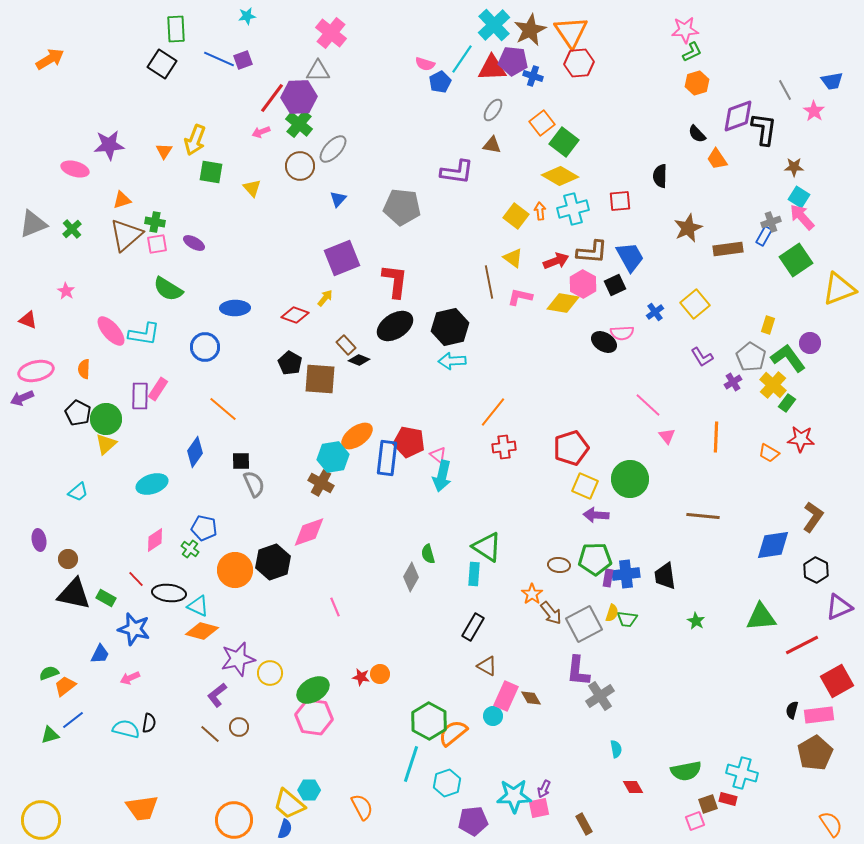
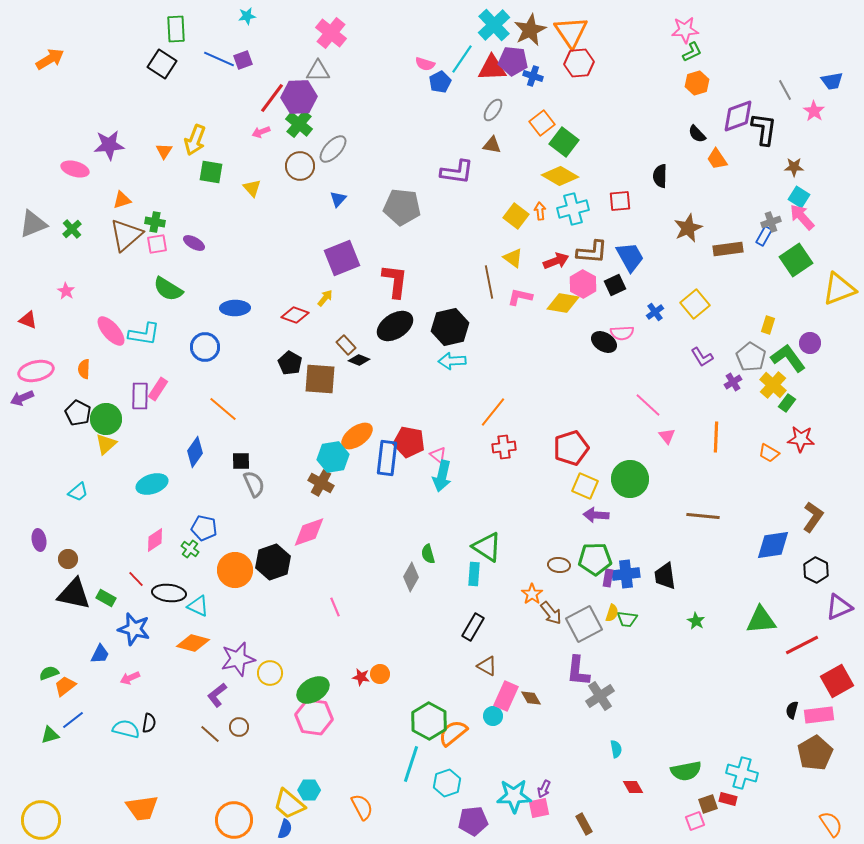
green triangle at (761, 617): moved 3 px down
orange diamond at (202, 631): moved 9 px left, 12 px down
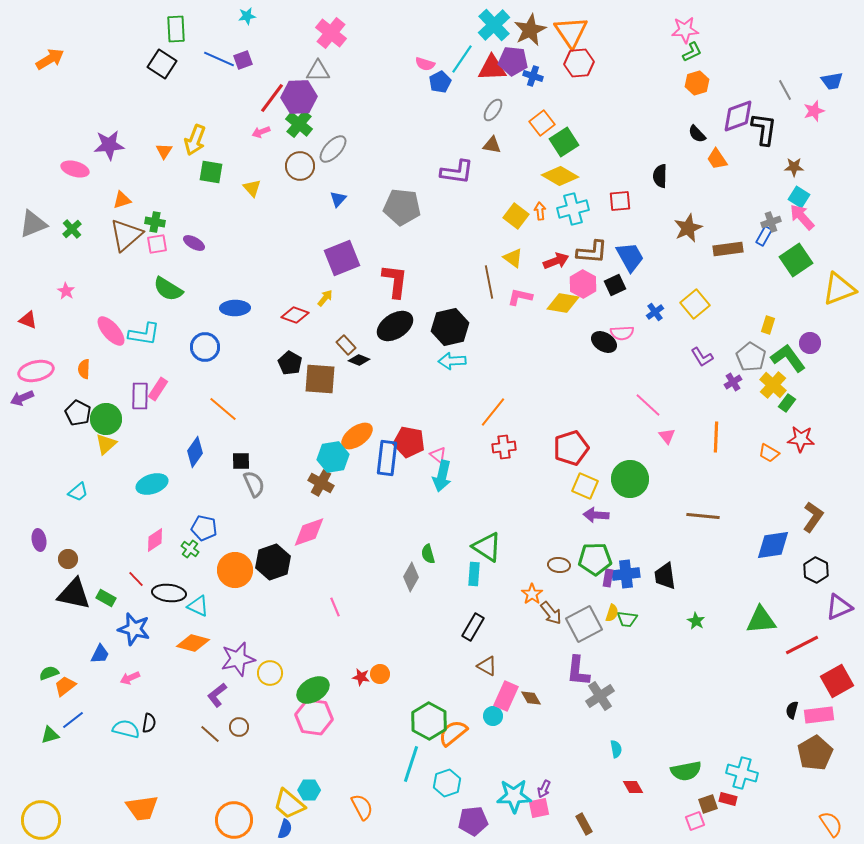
pink star at (814, 111): rotated 20 degrees clockwise
green square at (564, 142): rotated 20 degrees clockwise
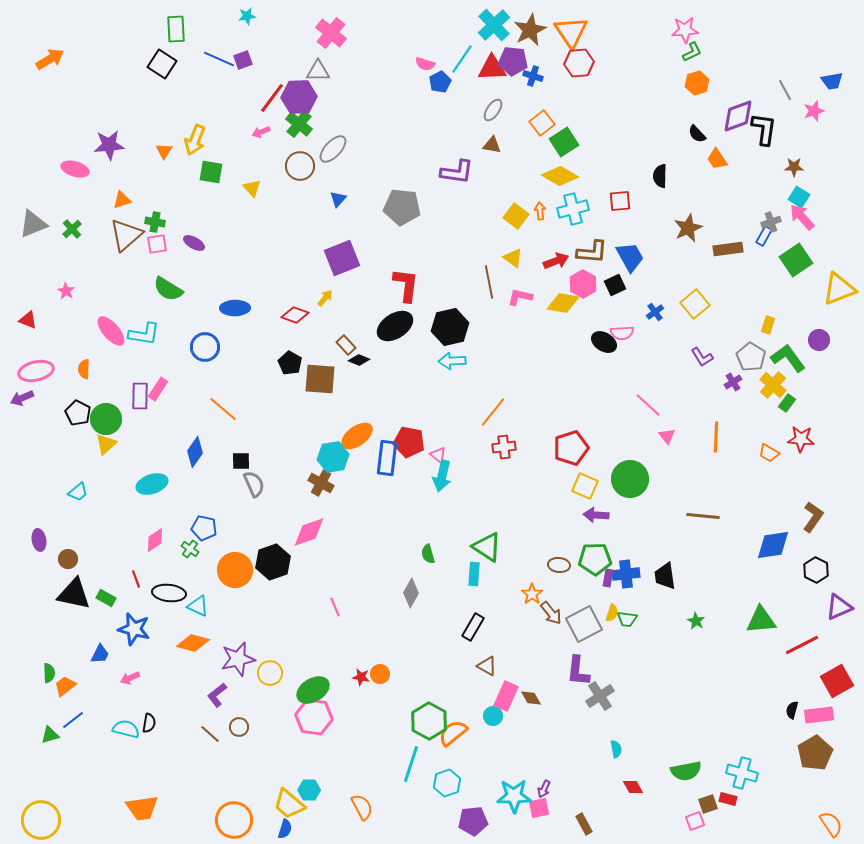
red L-shape at (395, 281): moved 11 px right, 4 px down
purple circle at (810, 343): moved 9 px right, 3 px up
gray diamond at (411, 577): moved 16 px down
red line at (136, 579): rotated 24 degrees clockwise
green semicircle at (49, 673): rotated 108 degrees clockwise
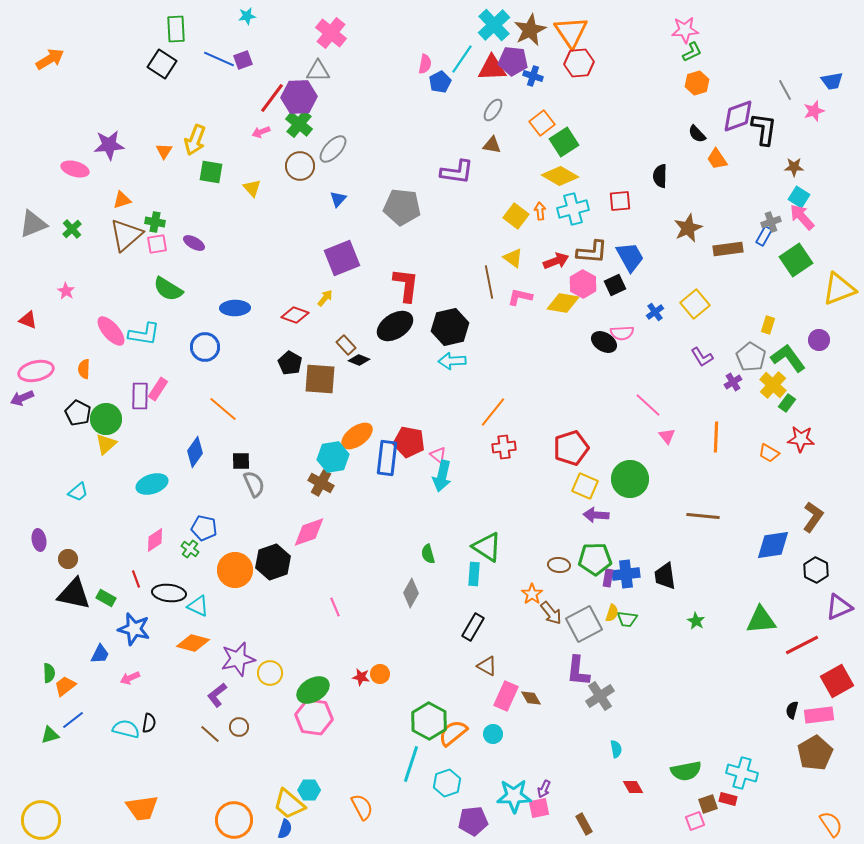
pink semicircle at (425, 64): rotated 96 degrees counterclockwise
cyan circle at (493, 716): moved 18 px down
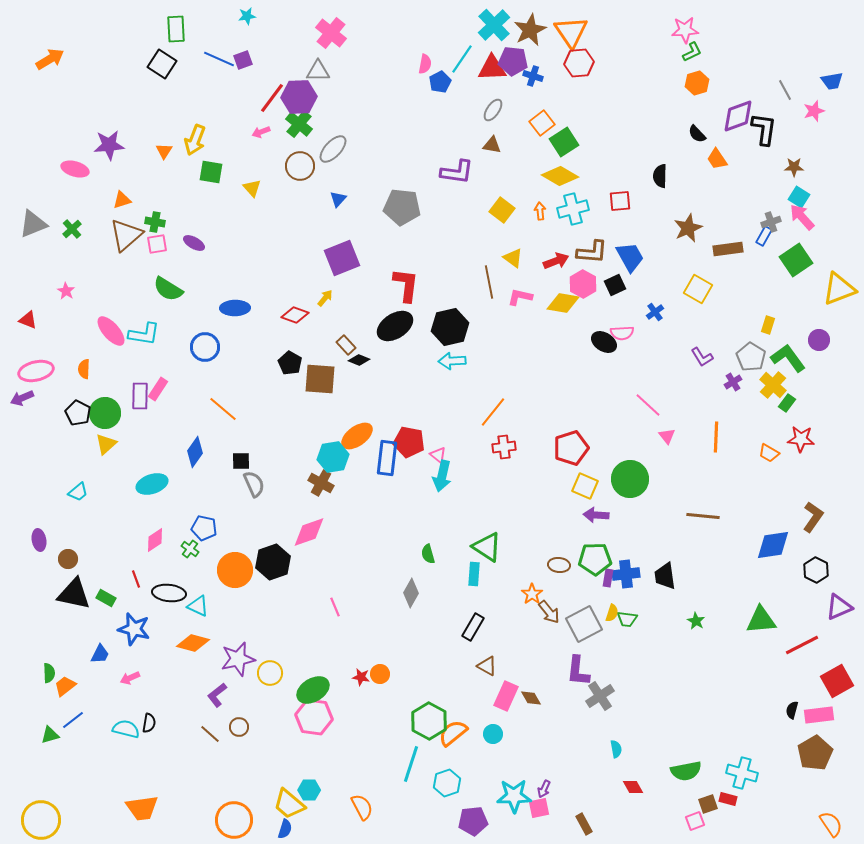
yellow square at (516, 216): moved 14 px left, 6 px up
yellow square at (695, 304): moved 3 px right, 15 px up; rotated 20 degrees counterclockwise
green circle at (106, 419): moved 1 px left, 6 px up
brown arrow at (551, 613): moved 2 px left, 1 px up
